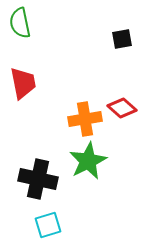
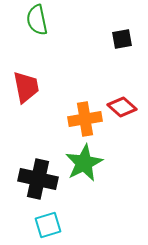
green semicircle: moved 17 px right, 3 px up
red trapezoid: moved 3 px right, 4 px down
red diamond: moved 1 px up
green star: moved 4 px left, 2 px down
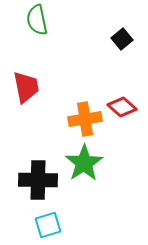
black square: rotated 30 degrees counterclockwise
green star: rotated 6 degrees counterclockwise
black cross: moved 1 px down; rotated 12 degrees counterclockwise
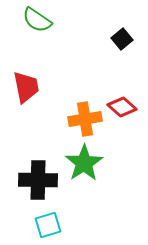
green semicircle: rotated 44 degrees counterclockwise
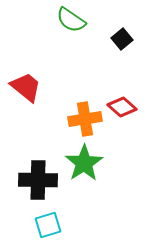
green semicircle: moved 34 px right
red trapezoid: rotated 40 degrees counterclockwise
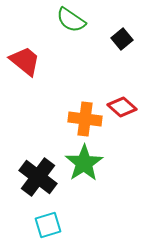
red trapezoid: moved 1 px left, 26 px up
orange cross: rotated 16 degrees clockwise
black cross: moved 3 px up; rotated 36 degrees clockwise
